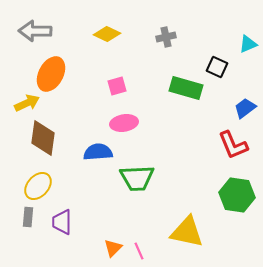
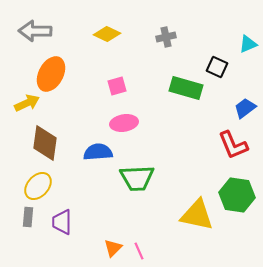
brown diamond: moved 2 px right, 5 px down
yellow triangle: moved 10 px right, 17 px up
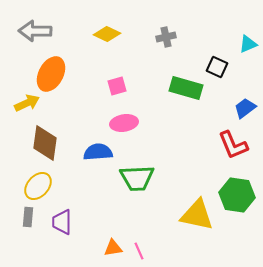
orange triangle: rotated 36 degrees clockwise
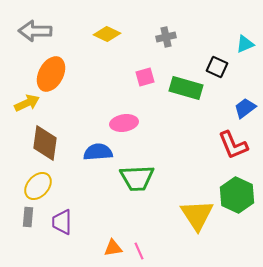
cyan triangle: moved 3 px left
pink square: moved 28 px right, 9 px up
green hexagon: rotated 16 degrees clockwise
yellow triangle: rotated 45 degrees clockwise
